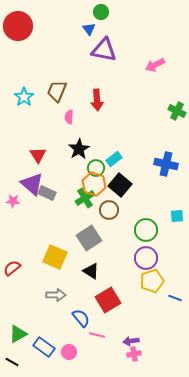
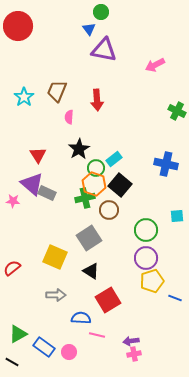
green cross at (85, 198): rotated 18 degrees clockwise
blue semicircle at (81, 318): rotated 48 degrees counterclockwise
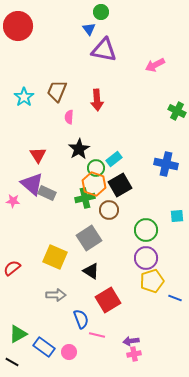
black square at (120, 185): rotated 20 degrees clockwise
blue semicircle at (81, 318): moved 1 px down; rotated 66 degrees clockwise
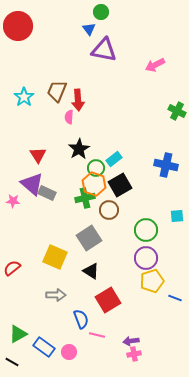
red arrow at (97, 100): moved 19 px left
blue cross at (166, 164): moved 1 px down
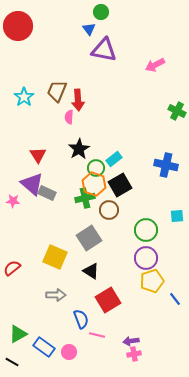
blue line at (175, 298): moved 1 px down; rotated 32 degrees clockwise
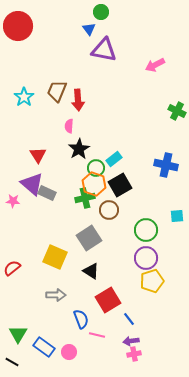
pink semicircle at (69, 117): moved 9 px down
blue line at (175, 299): moved 46 px left, 20 px down
green triangle at (18, 334): rotated 30 degrees counterclockwise
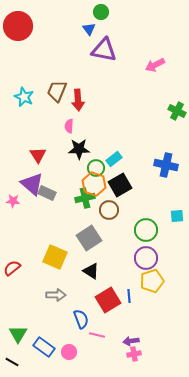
cyan star at (24, 97): rotated 12 degrees counterclockwise
black star at (79, 149): rotated 30 degrees clockwise
blue line at (129, 319): moved 23 px up; rotated 32 degrees clockwise
